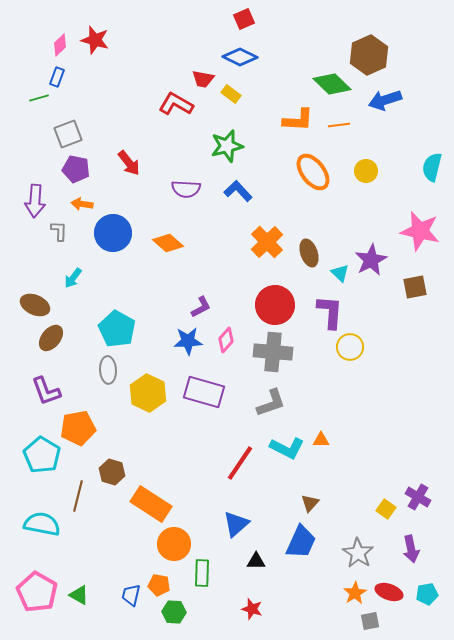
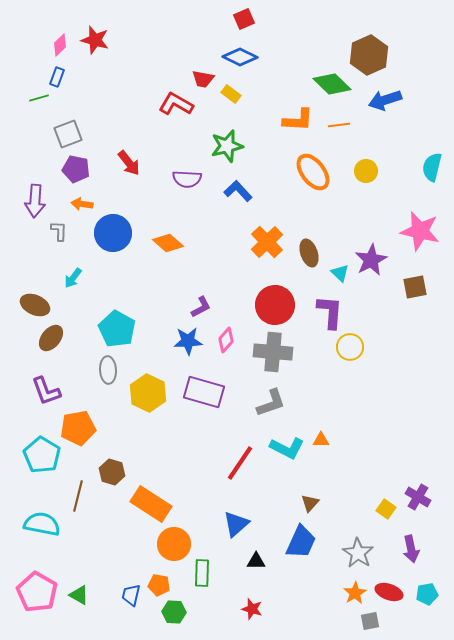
purple semicircle at (186, 189): moved 1 px right, 10 px up
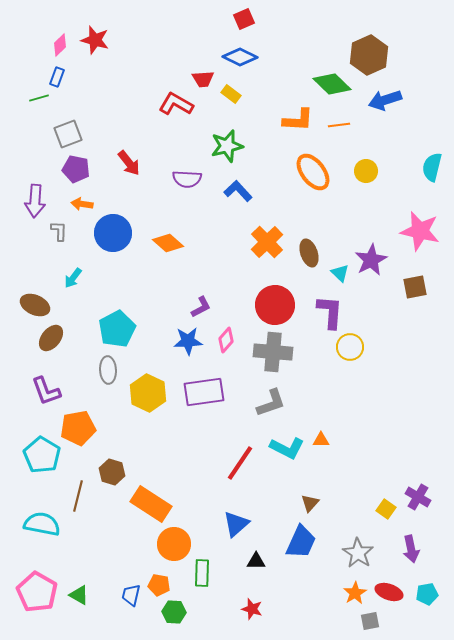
red trapezoid at (203, 79): rotated 15 degrees counterclockwise
cyan pentagon at (117, 329): rotated 15 degrees clockwise
purple rectangle at (204, 392): rotated 24 degrees counterclockwise
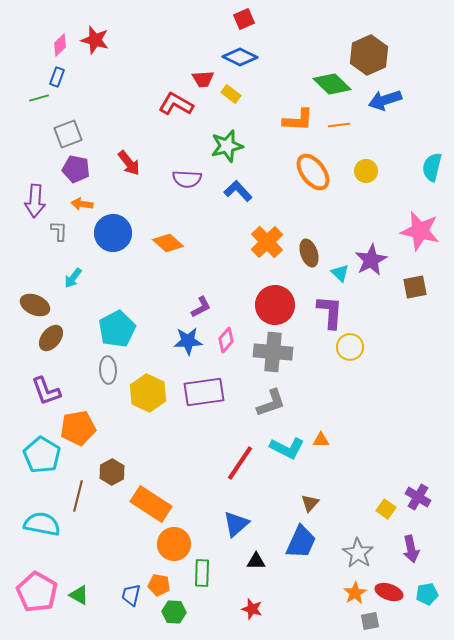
brown hexagon at (112, 472): rotated 15 degrees clockwise
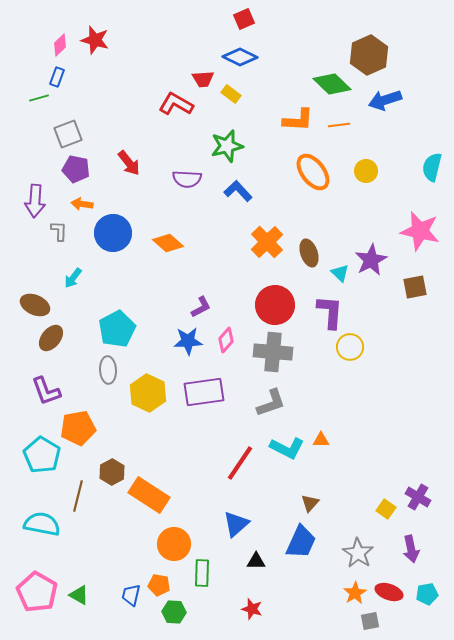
orange rectangle at (151, 504): moved 2 px left, 9 px up
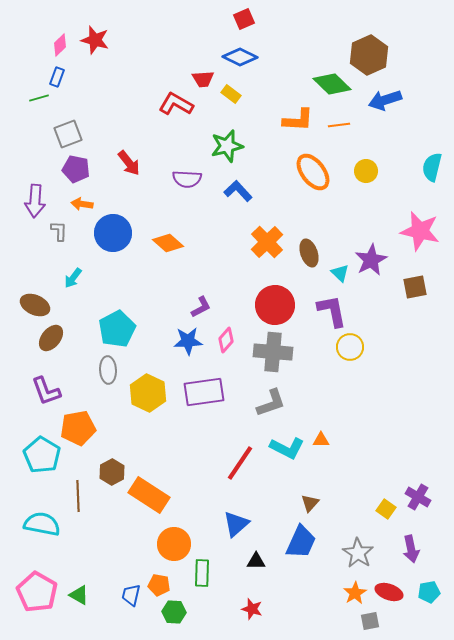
purple L-shape at (330, 312): moved 2 px right, 1 px up; rotated 15 degrees counterclockwise
brown line at (78, 496): rotated 16 degrees counterclockwise
cyan pentagon at (427, 594): moved 2 px right, 2 px up
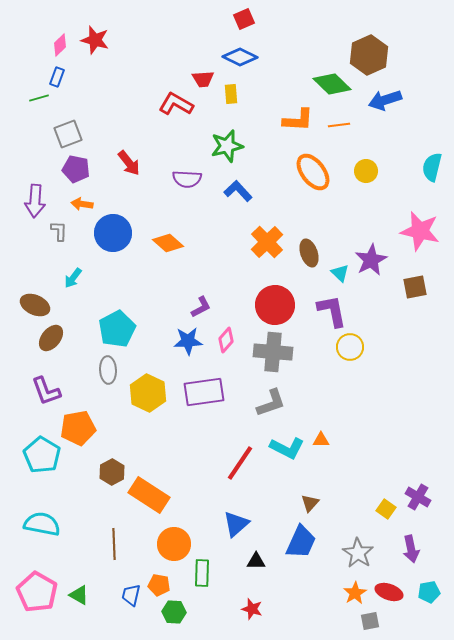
yellow rectangle at (231, 94): rotated 48 degrees clockwise
brown line at (78, 496): moved 36 px right, 48 px down
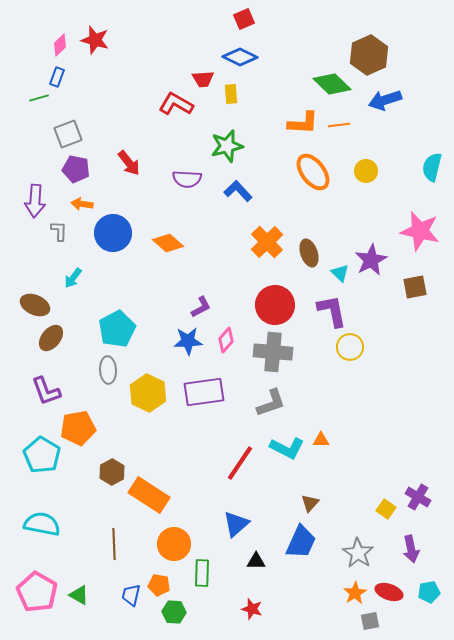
orange L-shape at (298, 120): moved 5 px right, 3 px down
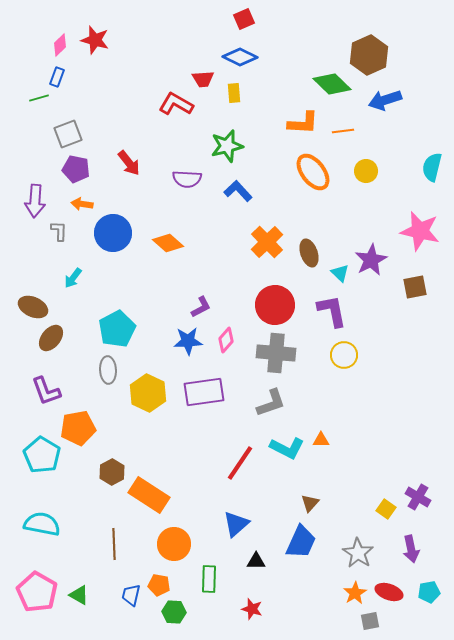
yellow rectangle at (231, 94): moved 3 px right, 1 px up
orange line at (339, 125): moved 4 px right, 6 px down
brown ellipse at (35, 305): moved 2 px left, 2 px down
yellow circle at (350, 347): moved 6 px left, 8 px down
gray cross at (273, 352): moved 3 px right, 1 px down
green rectangle at (202, 573): moved 7 px right, 6 px down
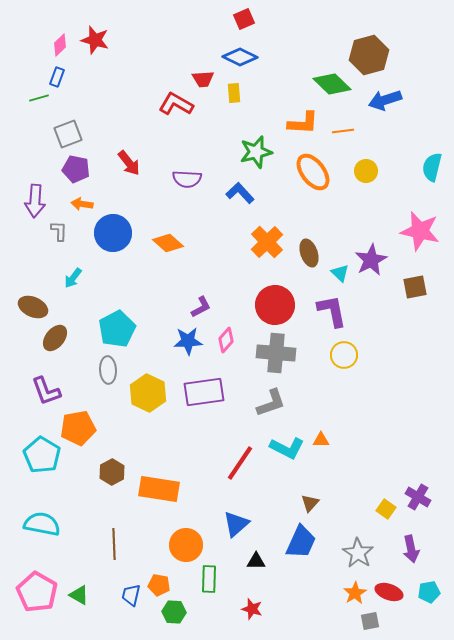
brown hexagon at (369, 55): rotated 9 degrees clockwise
green star at (227, 146): moved 29 px right, 6 px down
blue L-shape at (238, 191): moved 2 px right, 2 px down
brown ellipse at (51, 338): moved 4 px right
orange rectangle at (149, 495): moved 10 px right, 6 px up; rotated 24 degrees counterclockwise
orange circle at (174, 544): moved 12 px right, 1 px down
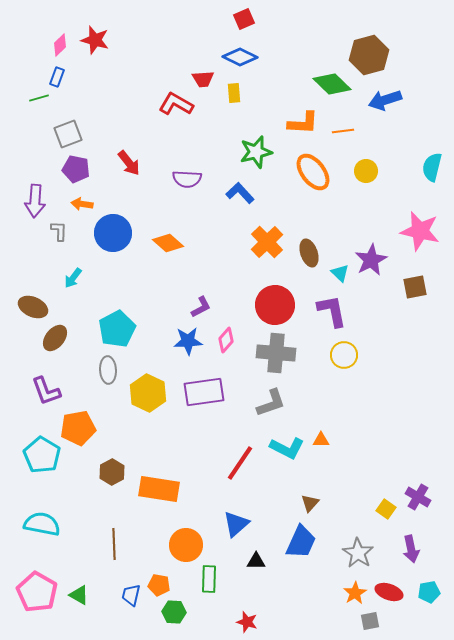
red star at (252, 609): moved 5 px left, 13 px down
